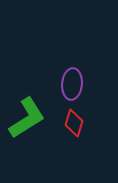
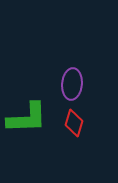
green L-shape: rotated 30 degrees clockwise
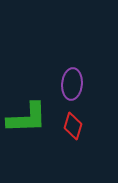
red diamond: moved 1 px left, 3 px down
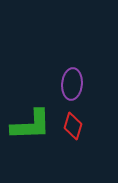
green L-shape: moved 4 px right, 7 px down
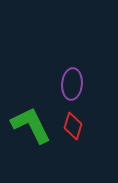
green L-shape: rotated 114 degrees counterclockwise
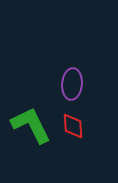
red diamond: rotated 20 degrees counterclockwise
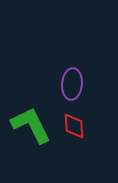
red diamond: moved 1 px right
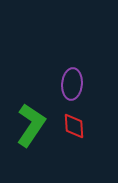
green L-shape: rotated 60 degrees clockwise
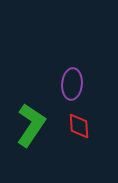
red diamond: moved 5 px right
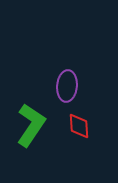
purple ellipse: moved 5 px left, 2 px down
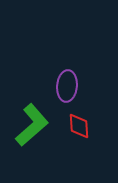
green L-shape: moved 1 px right; rotated 15 degrees clockwise
